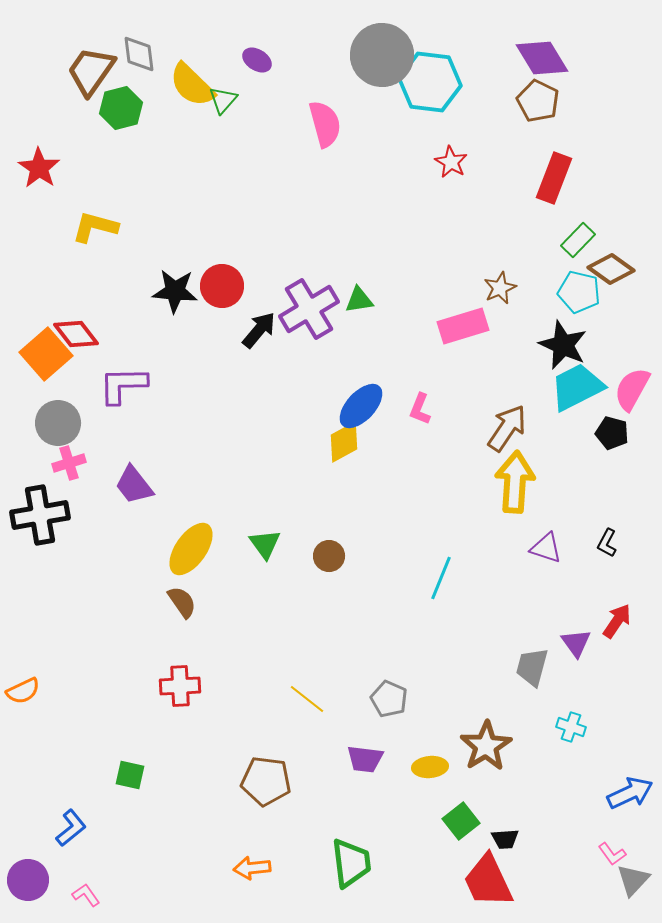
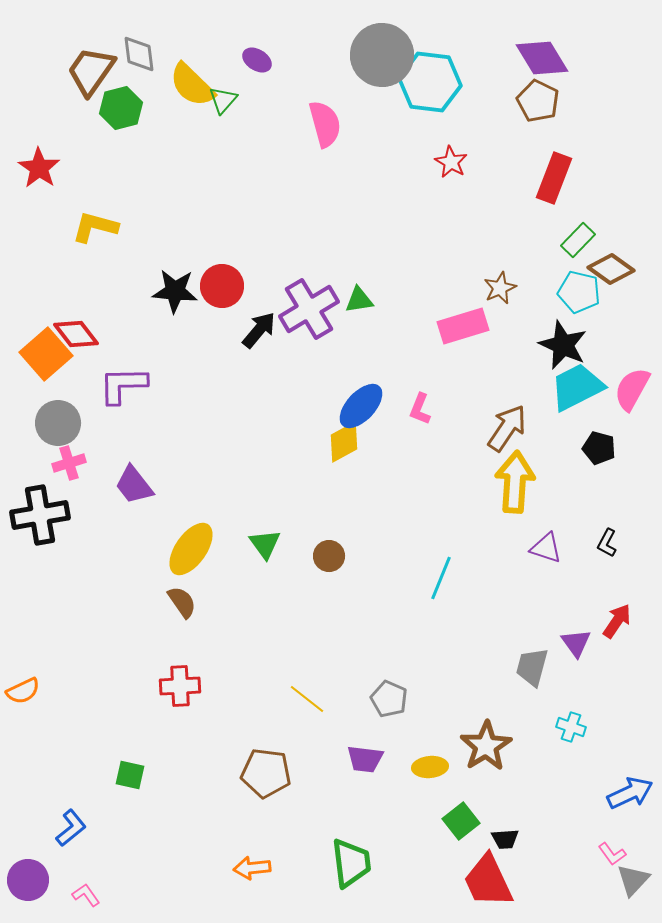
black pentagon at (612, 433): moved 13 px left, 15 px down
brown pentagon at (266, 781): moved 8 px up
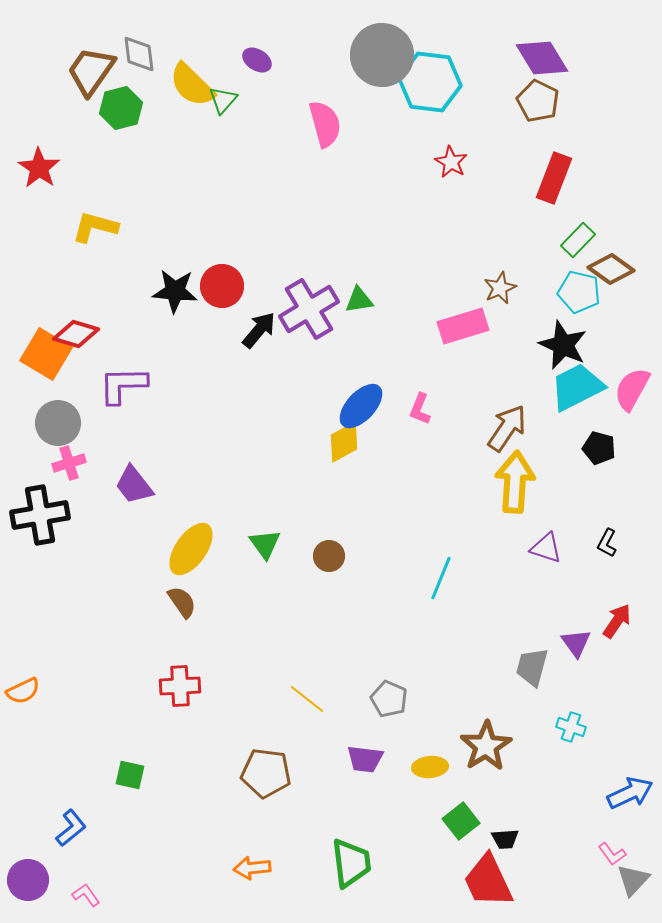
red diamond at (76, 334): rotated 36 degrees counterclockwise
orange square at (46, 354): rotated 18 degrees counterclockwise
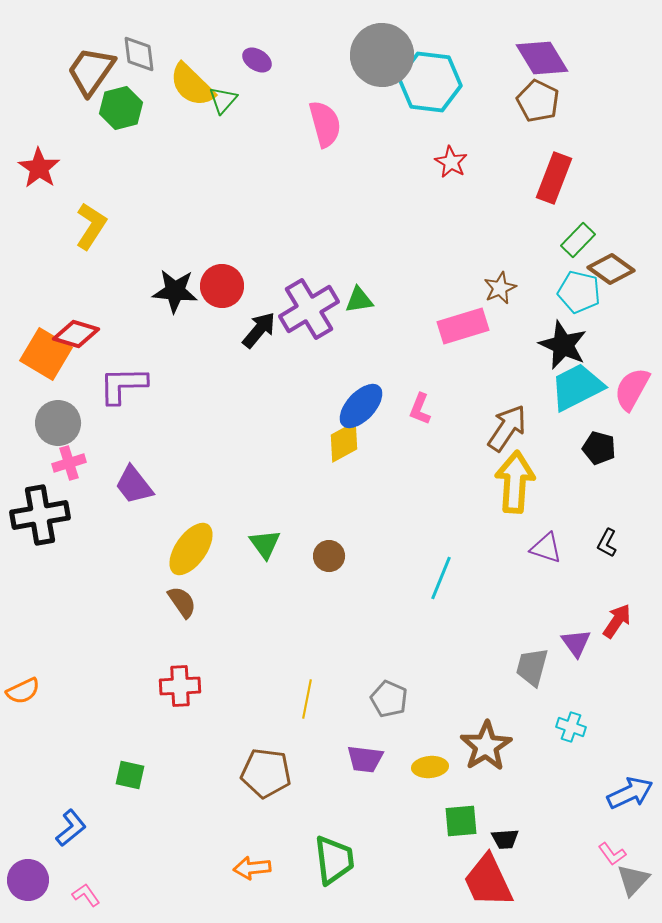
yellow L-shape at (95, 227): moved 4 px left, 1 px up; rotated 108 degrees clockwise
yellow line at (307, 699): rotated 63 degrees clockwise
green square at (461, 821): rotated 33 degrees clockwise
green trapezoid at (351, 863): moved 17 px left, 3 px up
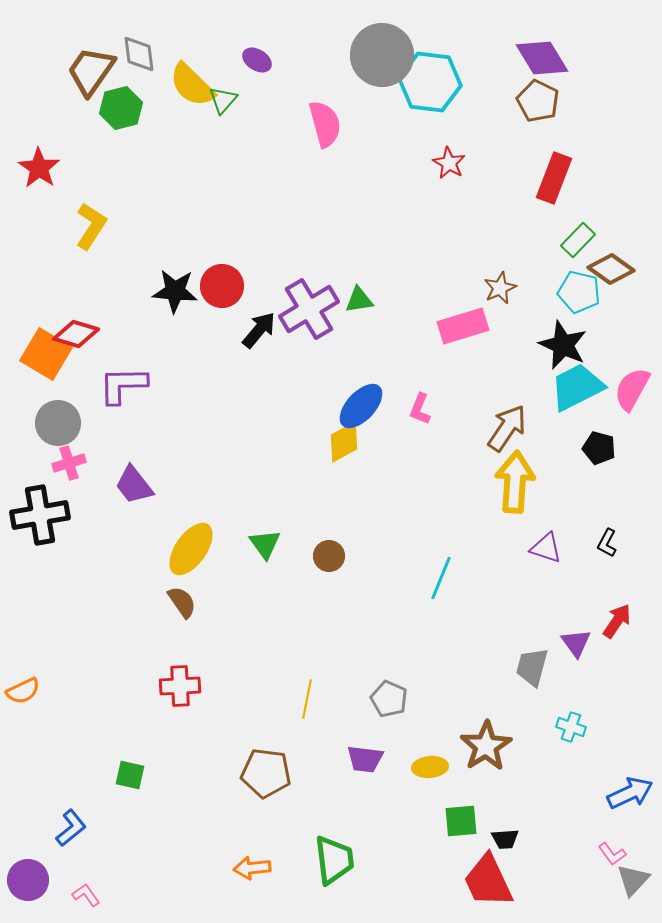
red star at (451, 162): moved 2 px left, 1 px down
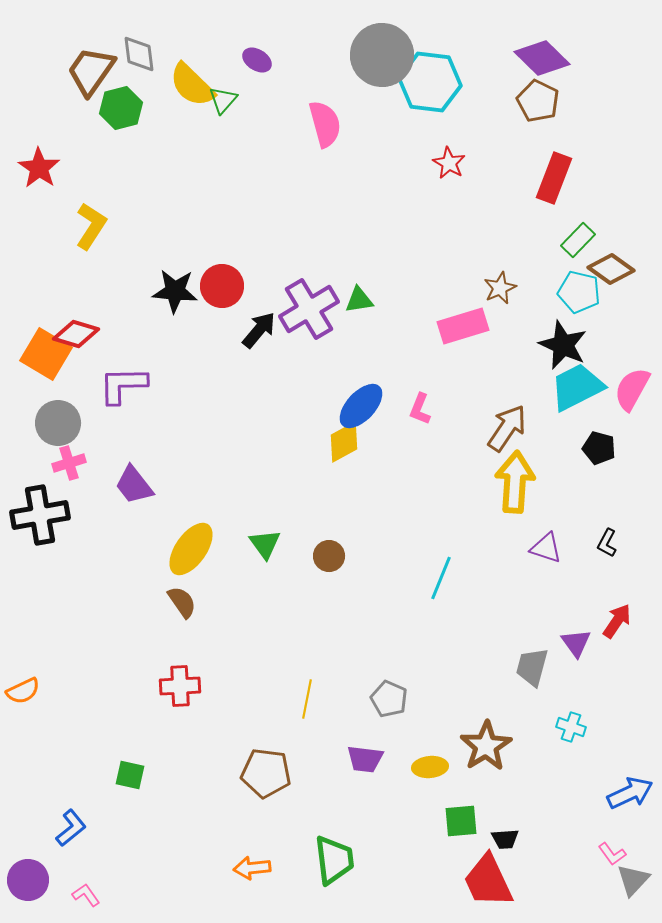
purple diamond at (542, 58): rotated 14 degrees counterclockwise
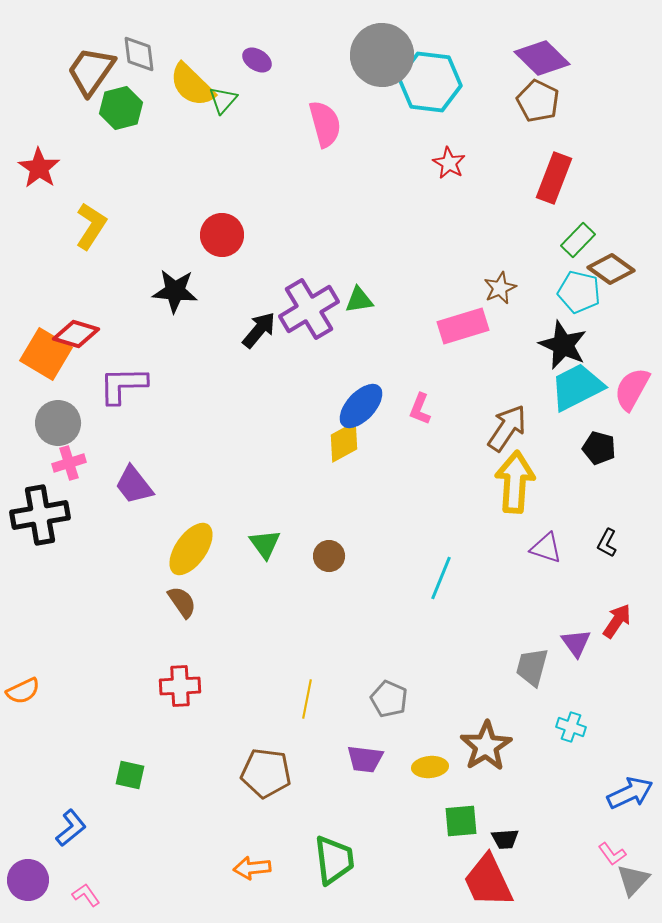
red circle at (222, 286): moved 51 px up
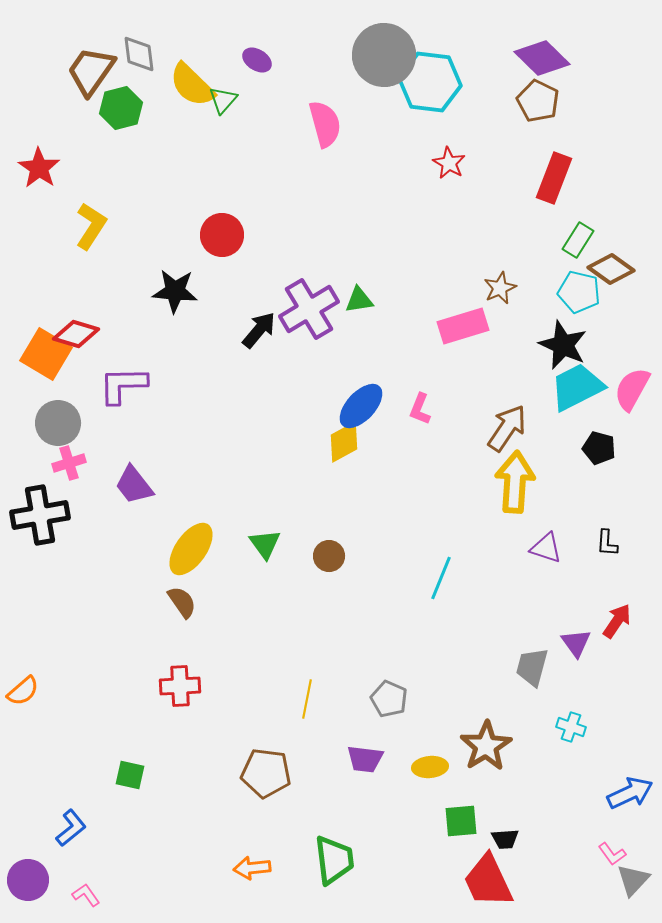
gray circle at (382, 55): moved 2 px right
green rectangle at (578, 240): rotated 12 degrees counterclockwise
black L-shape at (607, 543): rotated 24 degrees counterclockwise
orange semicircle at (23, 691): rotated 16 degrees counterclockwise
